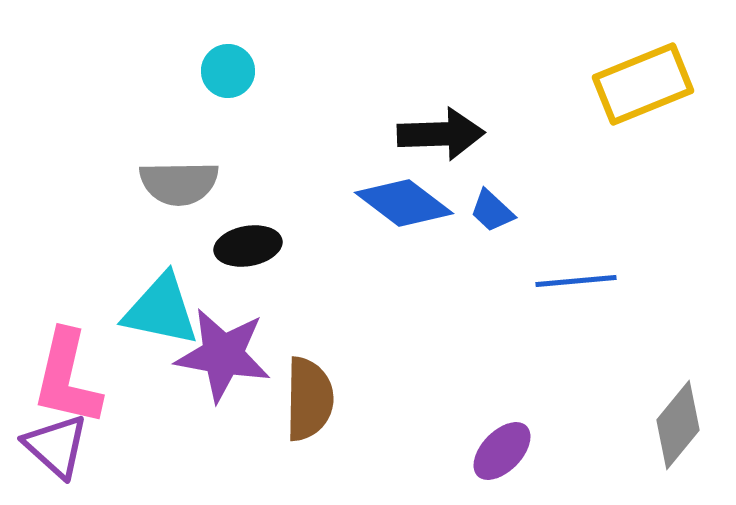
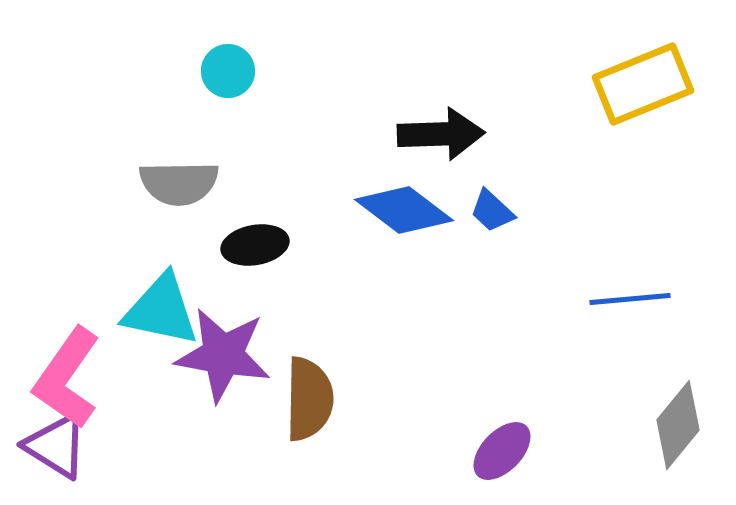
blue diamond: moved 7 px down
black ellipse: moved 7 px right, 1 px up
blue line: moved 54 px right, 18 px down
pink L-shape: rotated 22 degrees clockwise
purple triangle: rotated 10 degrees counterclockwise
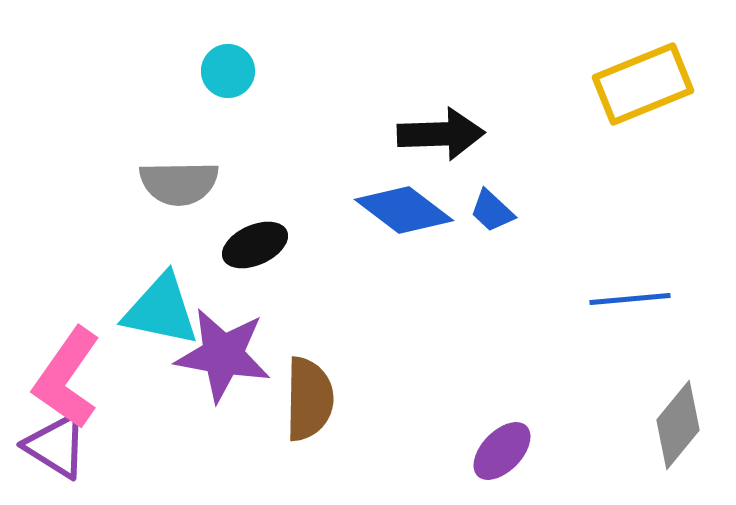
black ellipse: rotated 14 degrees counterclockwise
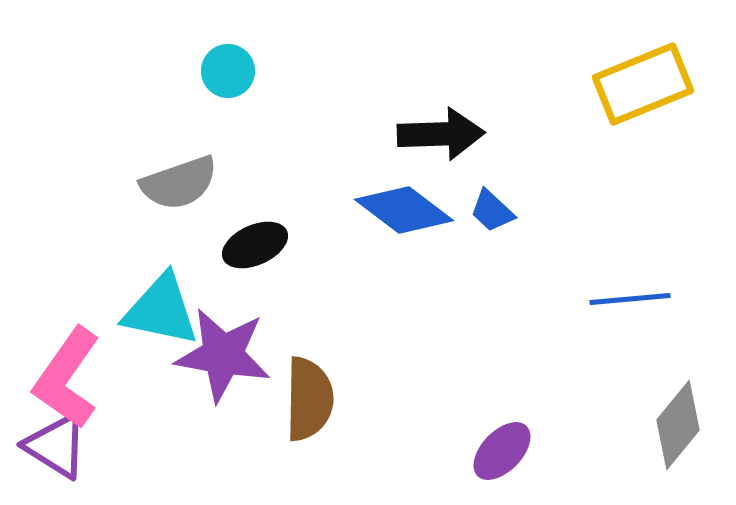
gray semicircle: rotated 18 degrees counterclockwise
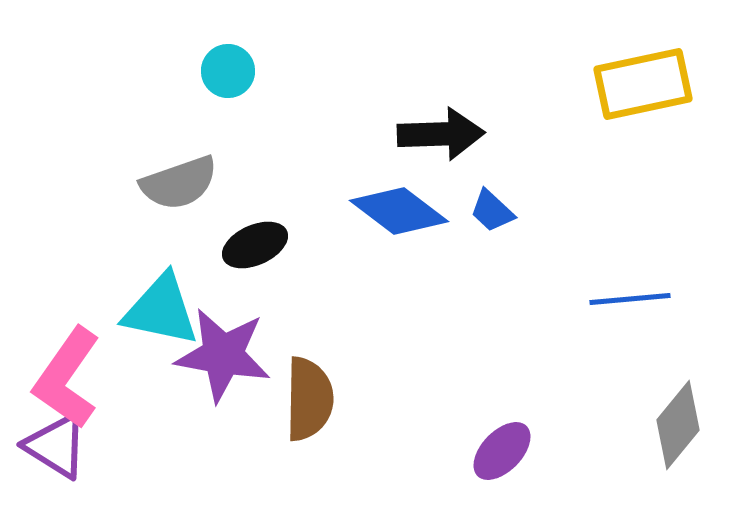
yellow rectangle: rotated 10 degrees clockwise
blue diamond: moved 5 px left, 1 px down
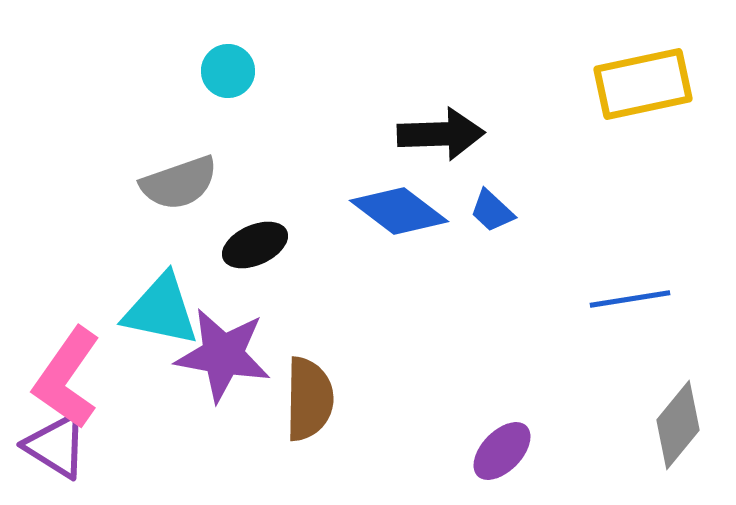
blue line: rotated 4 degrees counterclockwise
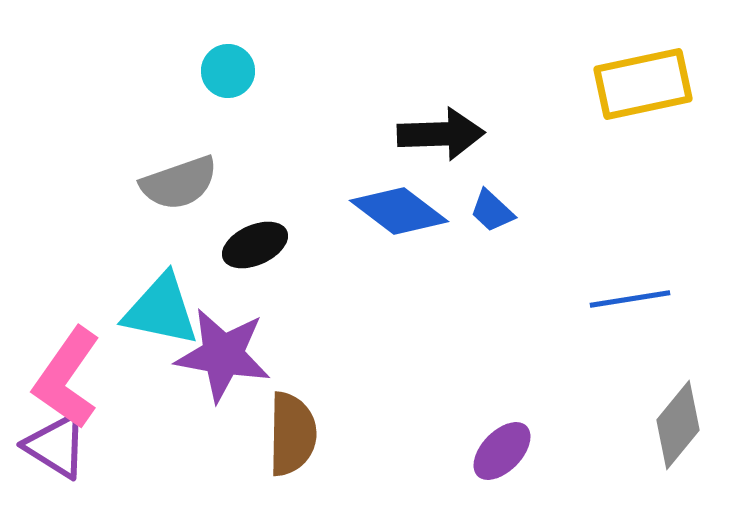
brown semicircle: moved 17 px left, 35 px down
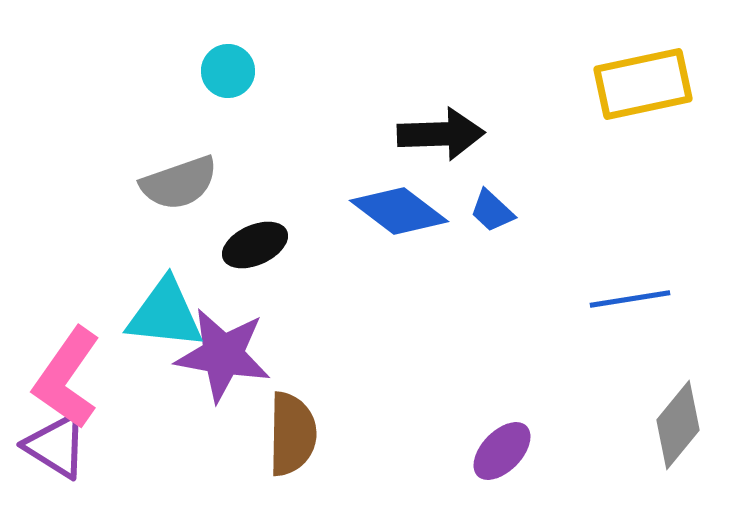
cyan triangle: moved 4 px right, 4 px down; rotated 6 degrees counterclockwise
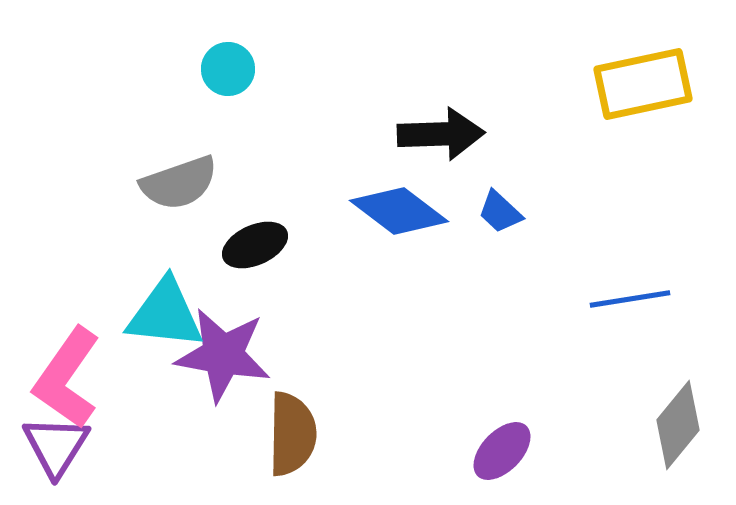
cyan circle: moved 2 px up
blue trapezoid: moved 8 px right, 1 px down
purple triangle: rotated 30 degrees clockwise
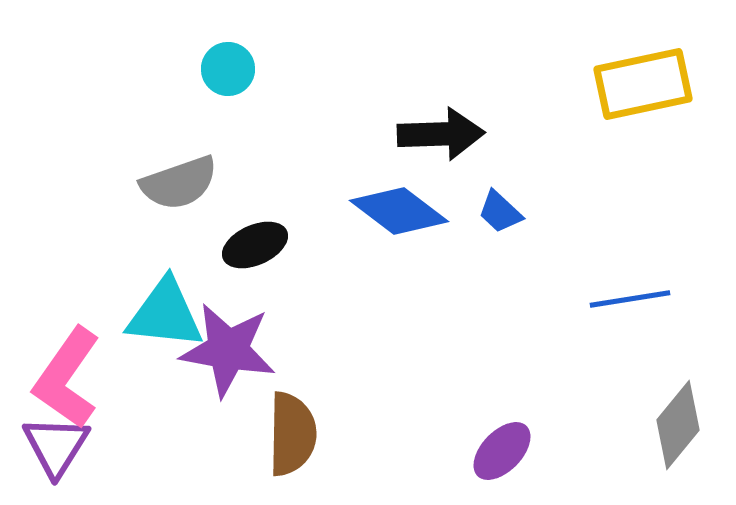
purple star: moved 5 px right, 5 px up
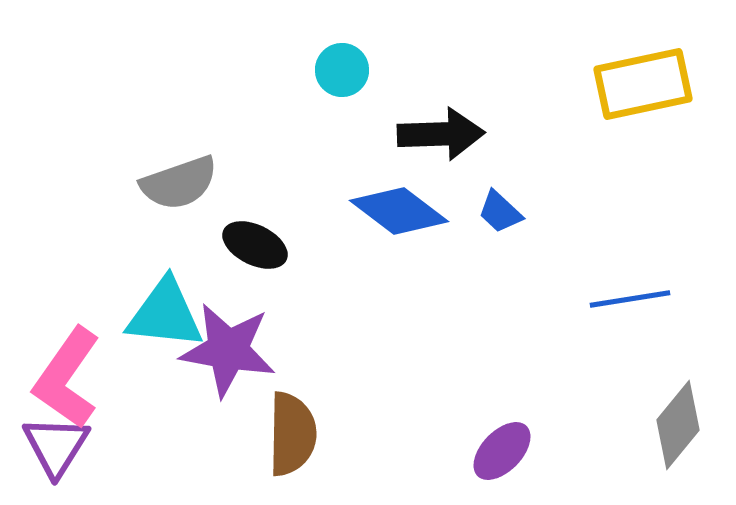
cyan circle: moved 114 px right, 1 px down
black ellipse: rotated 50 degrees clockwise
